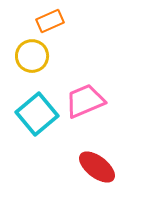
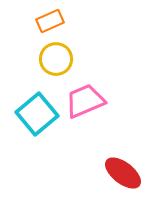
yellow circle: moved 24 px right, 3 px down
red ellipse: moved 26 px right, 6 px down
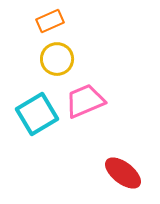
yellow circle: moved 1 px right
cyan square: rotated 9 degrees clockwise
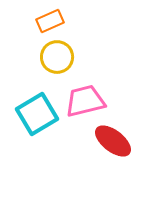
yellow circle: moved 2 px up
pink trapezoid: rotated 9 degrees clockwise
red ellipse: moved 10 px left, 32 px up
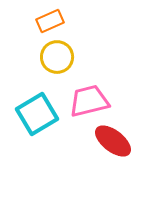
pink trapezoid: moved 4 px right
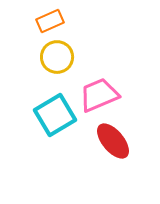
pink trapezoid: moved 10 px right, 6 px up; rotated 9 degrees counterclockwise
cyan square: moved 18 px right, 1 px down
red ellipse: rotated 12 degrees clockwise
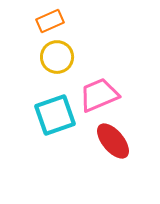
cyan square: rotated 12 degrees clockwise
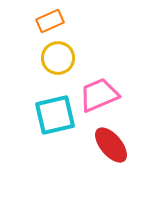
yellow circle: moved 1 px right, 1 px down
cyan square: rotated 6 degrees clockwise
red ellipse: moved 2 px left, 4 px down
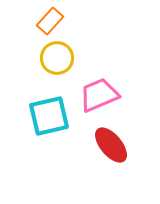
orange rectangle: rotated 24 degrees counterclockwise
yellow circle: moved 1 px left
cyan square: moved 6 px left, 1 px down
